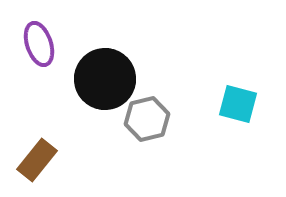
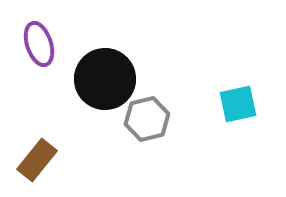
cyan square: rotated 27 degrees counterclockwise
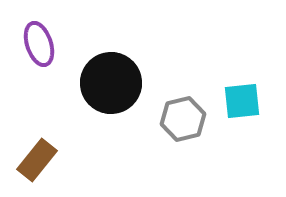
black circle: moved 6 px right, 4 px down
cyan square: moved 4 px right, 3 px up; rotated 6 degrees clockwise
gray hexagon: moved 36 px right
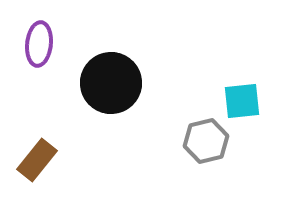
purple ellipse: rotated 24 degrees clockwise
gray hexagon: moved 23 px right, 22 px down
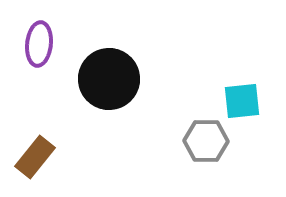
black circle: moved 2 px left, 4 px up
gray hexagon: rotated 15 degrees clockwise
brown rectangle: moved 2 px left, 3 px up
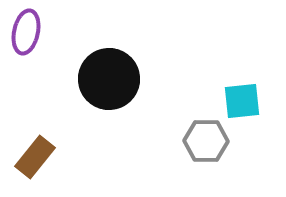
purple ellipse: moved 13 px left, 12 px up; rotated 6 degrees clockwise
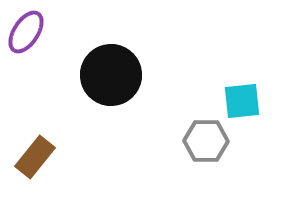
purple ellipse: rotated 21 degrees clockwise
black circle: moved 2 px right, 4 px up
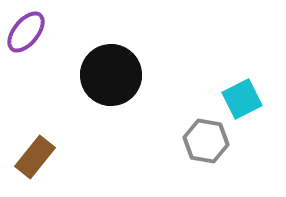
purple ellipse: rotated 6 degrees clockwise
cyan square: moved 2 px up; rotated 21 degrees counterclockwise
gray hexagon: rotated 9 degrees clockwise
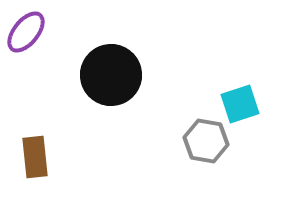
cyan square: moved 2 px left, 5 px down; rotated 9 degrees clockwise
brown rectangle: rotated 45 degrees counterclockwise
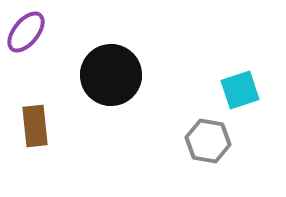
cyan square: moved 14 px up
gray hexagon: moved 2 px right
brown rectangle: moved 31 px up
